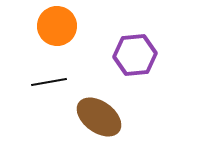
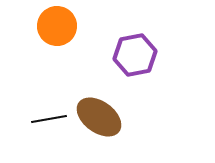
purple hexagon: rotated 6 degrees counterclockwise
black line: moved 37 px down
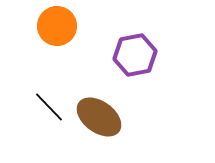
black line: moved 12 px up; rotated 56 degrees clockwise
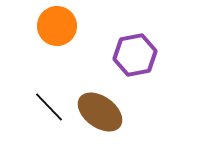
brown ellipse: moved 1 px right, 5 px up
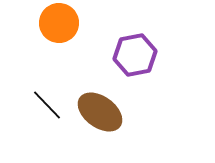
orange circle: moved 2 px right, 3 px up
black line: moved 2 px left, 2 px up
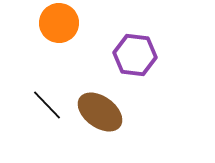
purple hexagon: rotated 18 degrees clockwise
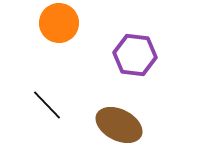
brown ellipse: moved 19 px right, 13 px down; rotated 9 degrees counterclockwise
